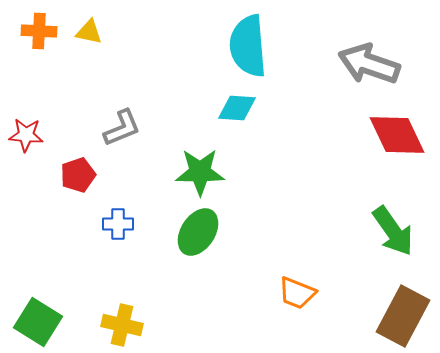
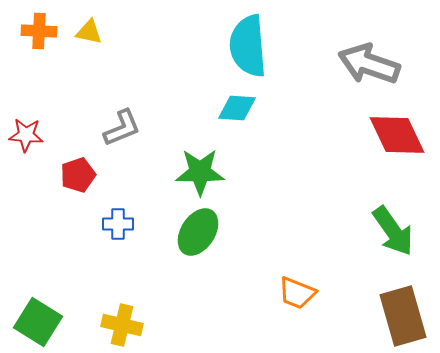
brown rectangle: rotated 44 degrees counterclockwise
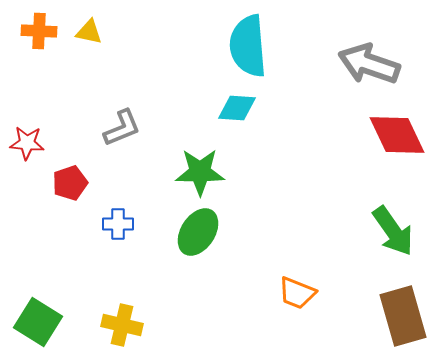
red star: moved 1 px right, 8 px down
red pentagon: moved 8 px left, 8 px down
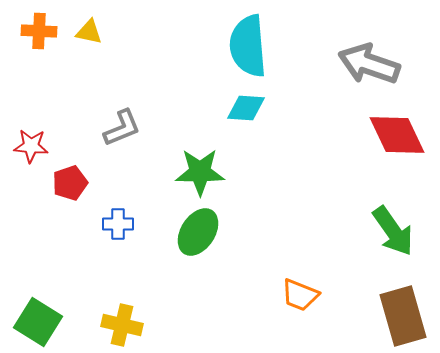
cyan diamond: moved 9 px right
red star: moved 4 px right, 3 px down
orange trapezoid: moved 3 px right, 2 px down
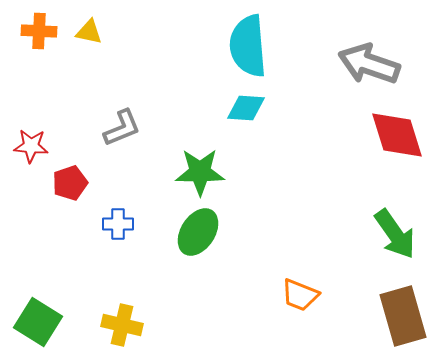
red diamond: rotated 8 degrees clockwise
green arrow: moved 2 px right, 3 px down
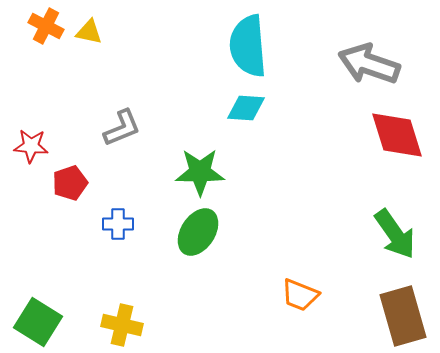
orange cross: moved 7 px right, 5 px up; rotated 24 degrees clockwise
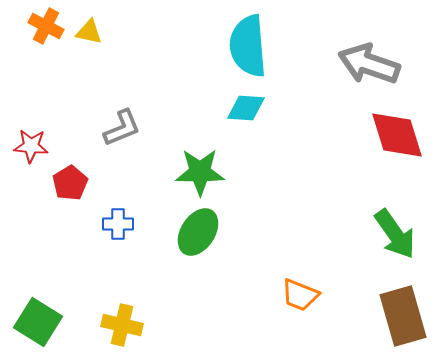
red pentagon: rotated 12 degrees counterclockwise
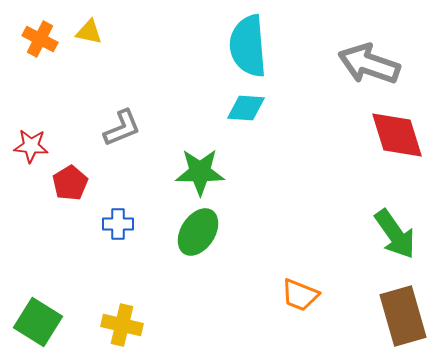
orange cross: moved 6 px left, 13 px down
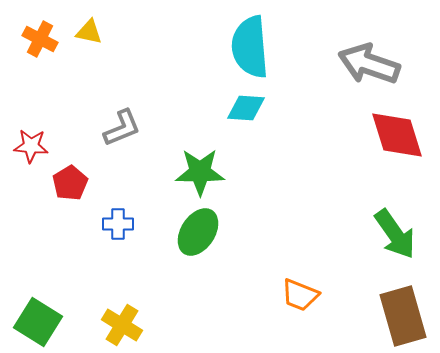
cyan semicircle: moved 2 px right, 1 px down
yellow cross: rotated 18 degrees clockwise
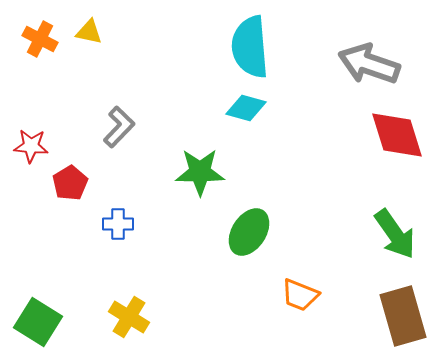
cyan diamond: rotated 12 degrees clockwise
gray L-shape: moved 3 px left, 1 px up; rotated 24 degrees counterclockwise
green ellipse: moved 51 px right
yellow cross: moved 7 px right, 8 px up
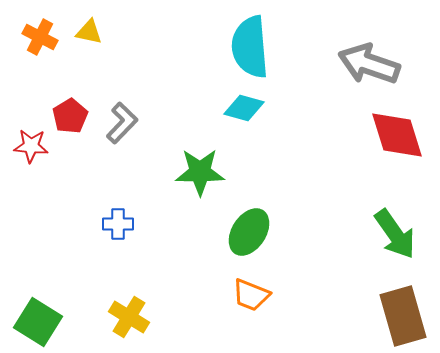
orange cross: moved 2 px up
cyan diamond: moved 2 px left
gray L-shape: moved 3 px right, 4 px up
red pentagon: moved 67 px up
orange trapezoid: moved 49 px left
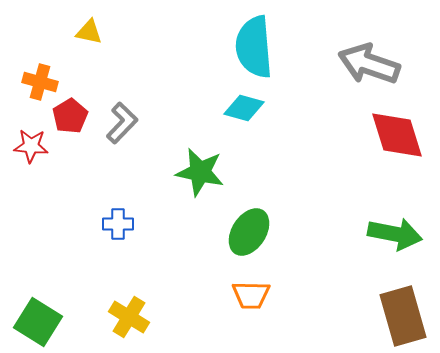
orange cross: moved 45 px down; rotated 12 degrees counterclockwise
cyan semicircle: moved 4 px right
green star: rotated 12 degrees clockwise
green arrow: rotated 44 degrees counterclockwise
orange trapezoid: rotated 21 degrees counterclockwise
